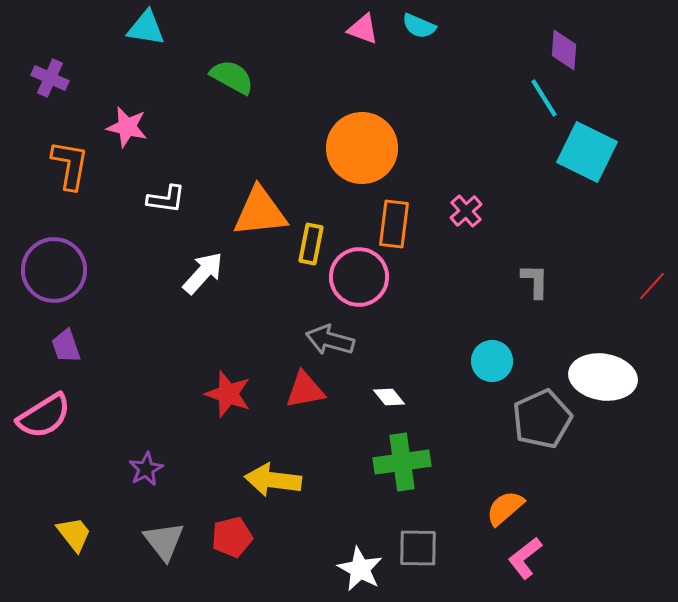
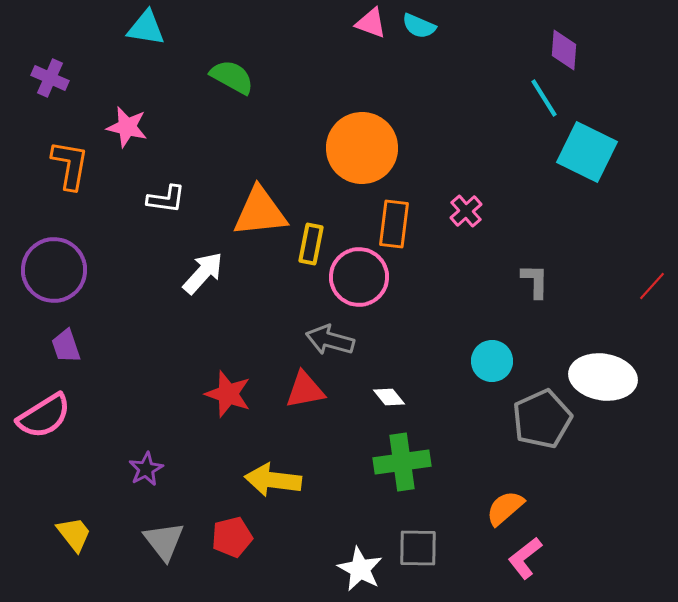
pink triangle: moved 8 px right, 6 px up
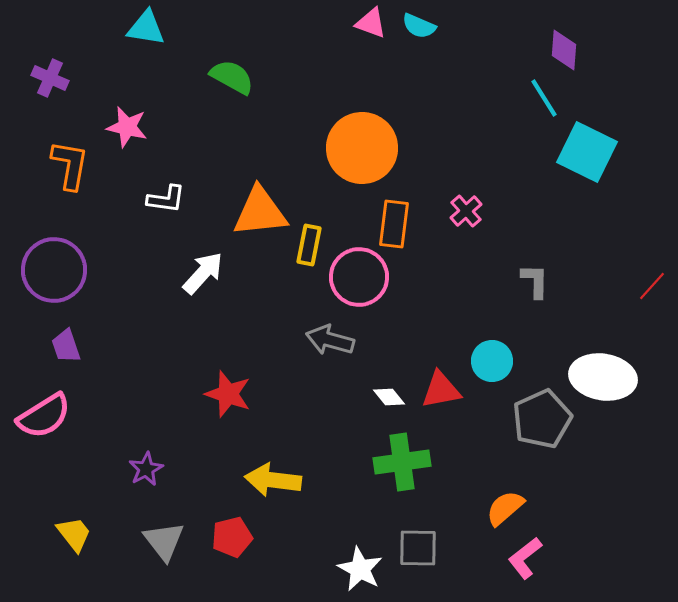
yellow rectangle: moved 2 px left, 1 px down
red triangle: moved 136 px right
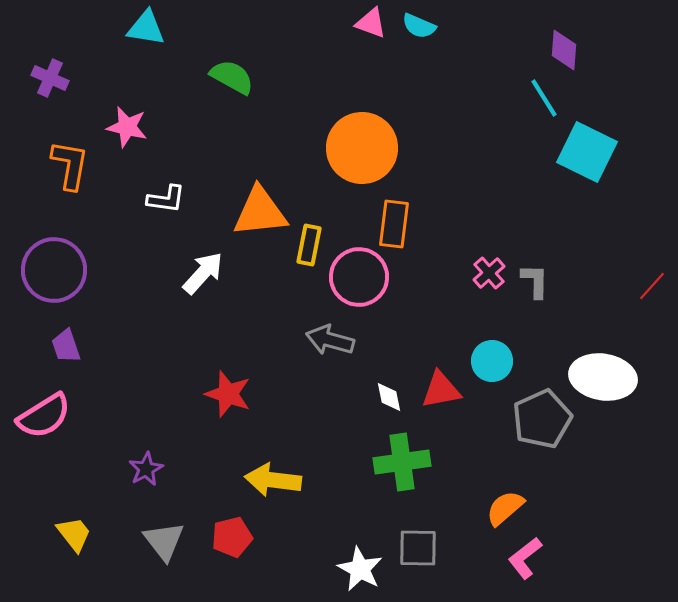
pink cross: moved 23 px right, 62 px down
white diamond: rotated 28 degrees clockwise
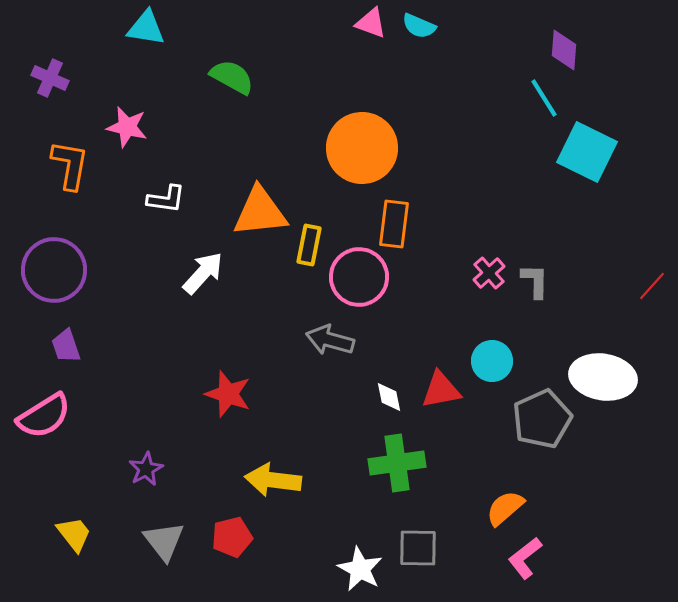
green cross: moved 5 px left, 1 px down
